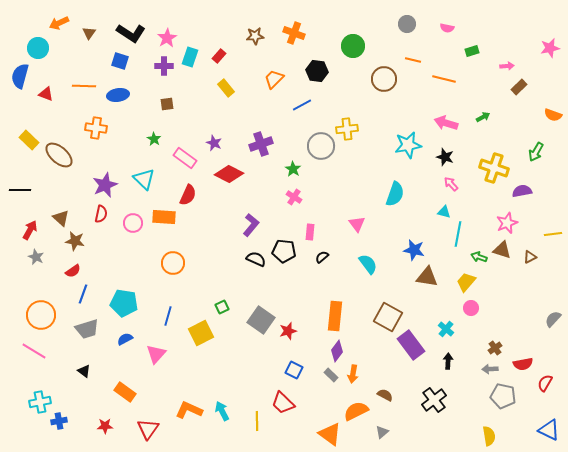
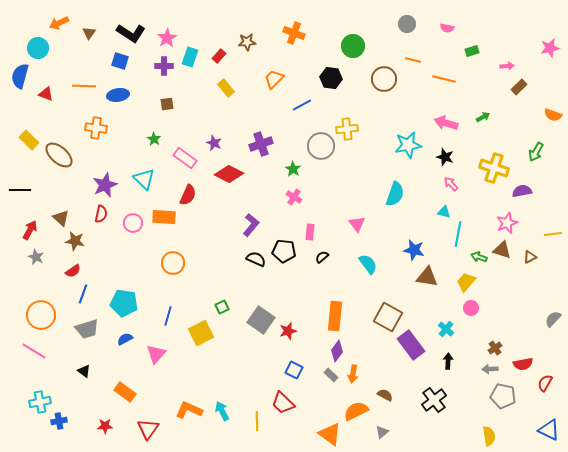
brown star at (255, 36): moved 8 px left, 6 px down
black hexagon at (317, 71): moved 14 px right, 7 px down
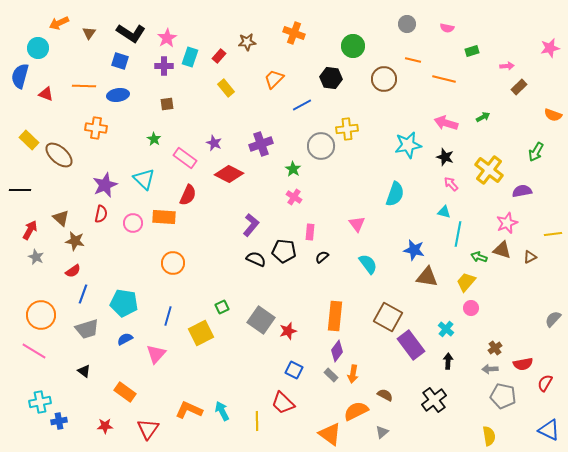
yellow cross at (494, 168): moved 5 px left, 2 px down; rotated 20 degrees clockwise
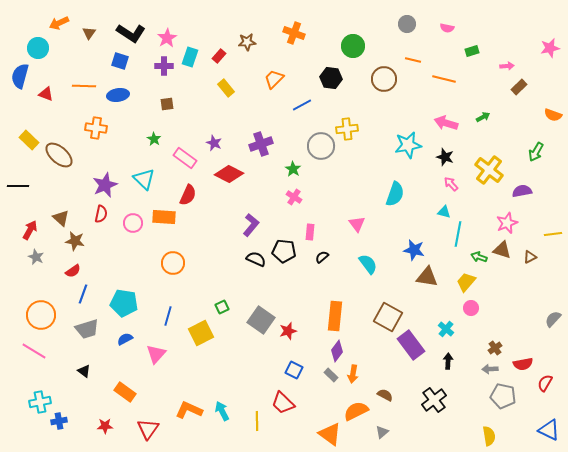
black line at (20, 190): moved 2 px left, 4 px up
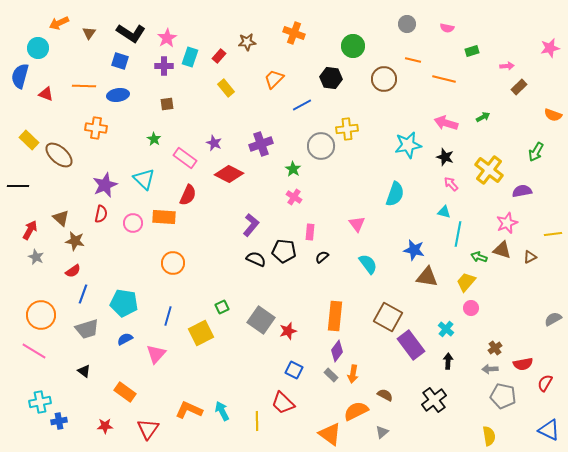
gray semicircle at (553, 319): rotated 18 degrees clockwise
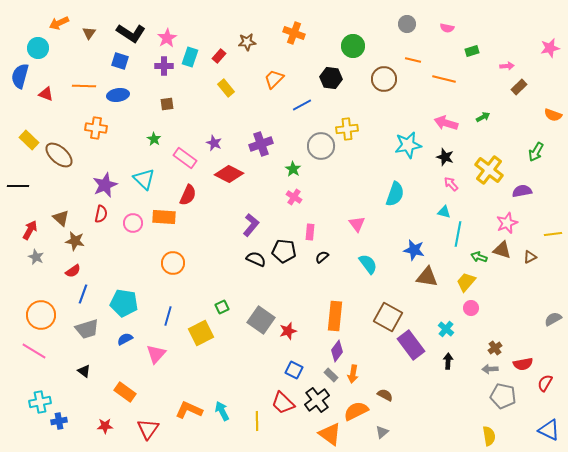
black cross at (434, 400): moved 117 px left
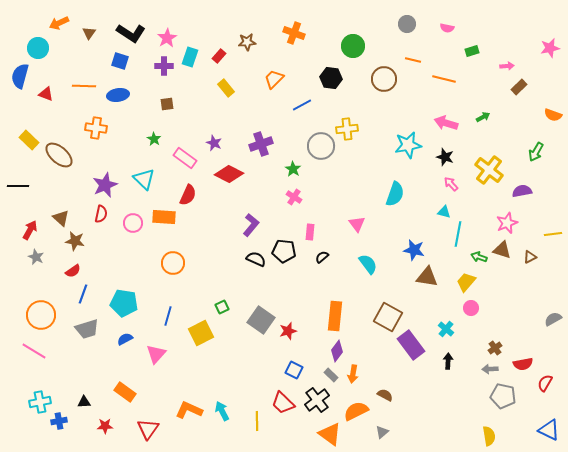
black triangle at (84, 371): moved 31 px down; rotated 40 degrees counterclockwise
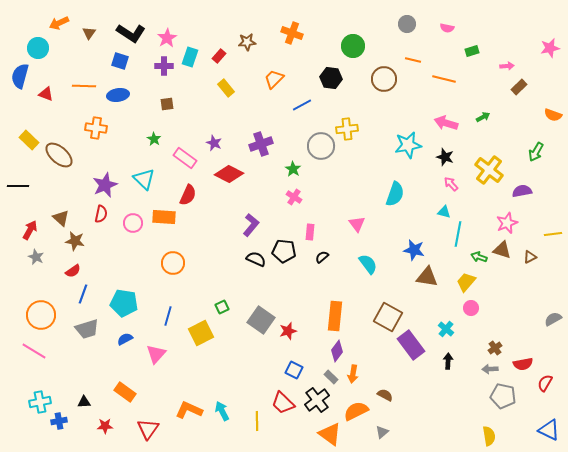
orange cross at (294, 33): moved 2 px left
gray rectangle at (331, 375): moved 2 px down
